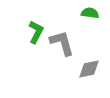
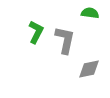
gray L-shape: moved 3 px right, 3 px up; rotated 28 degrees clockwise
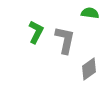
gray diamond: rotated 25 degrees counterclockwise
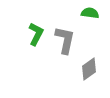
green L-shape: moved 2 px down
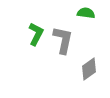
green semicircle: moved 4 px left
gray L-shape: moved 2 px left
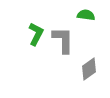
green semicircle: moved 2 px down
gray L-shape: rotated 12 degrees counterclockwise
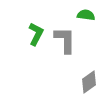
gray L-shape: moved 2 px right
gray diamond: moved 13 px down
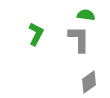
gray L-shape: moved 14 px right, 1 px up
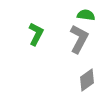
gray L-shape: rotated 28 degrees clockwise
gray diamond: moved 2 px left, 2 px up
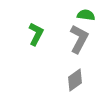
gray diamond: moved 12 px left
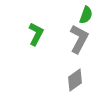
green semicircle: rotated 102 degrees clockwise
